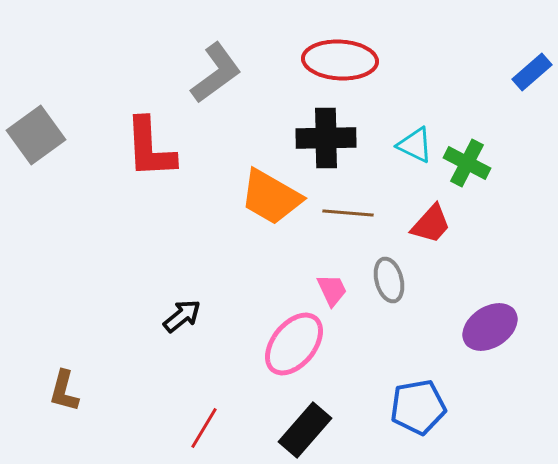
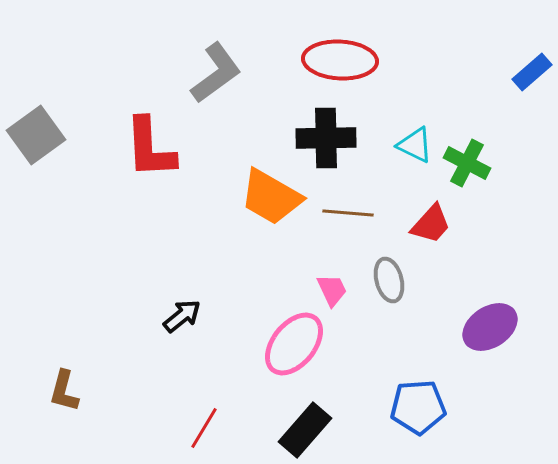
blue pentagon: rotated 6 degrees clockwise
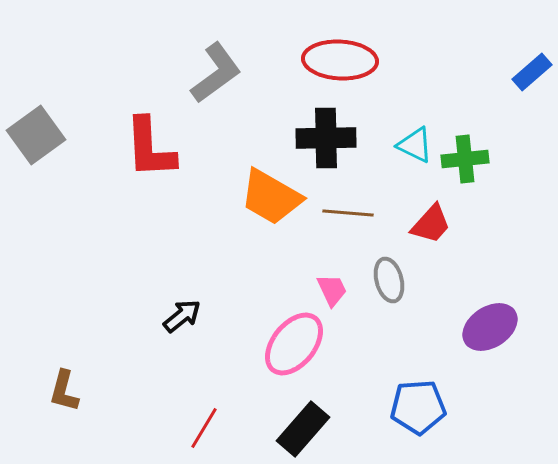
green cross: moved 2 px left, 4 px up; rotated 33 degrees counterclockwise
black rectangle: moved 2 px left, 1 px up
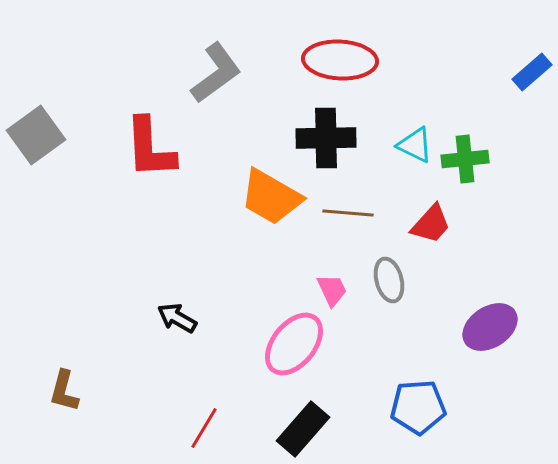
black arrow: moved 5 px left, 2 px down; rotated 111 degrees counterclockwise
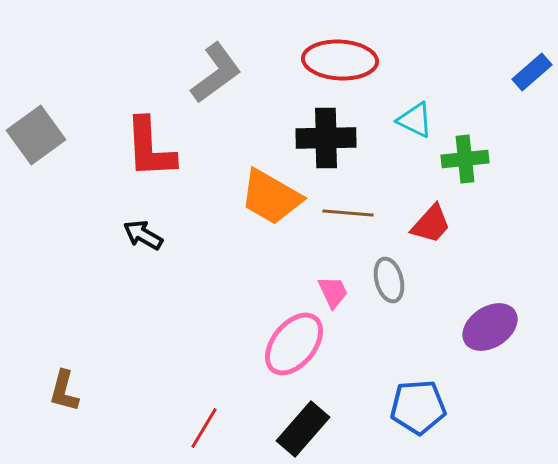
cyan triangle: moved 25 px up
pink trapezoid: moved 1 px right, 2 px down
black arrow: moved 34 px left, 83 px up
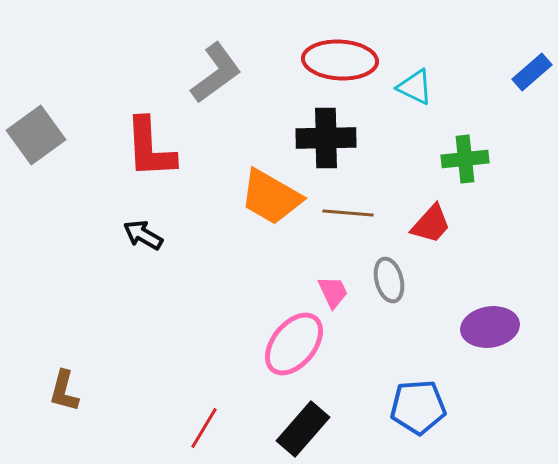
cyan triangle: moved 33 px up
purple ellipse: rotated 24 degrees clockwise
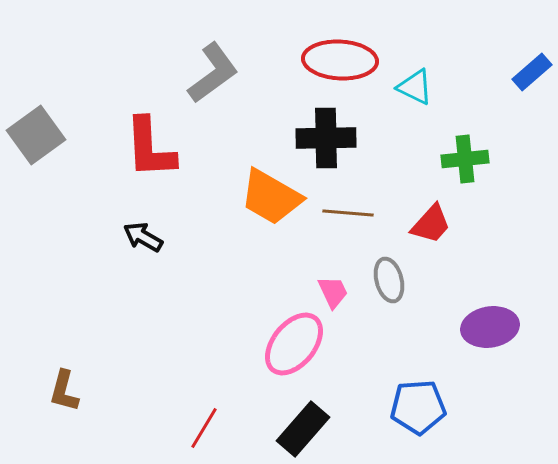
gray L-shape: moved 3 px left
black arrow: moved 2 px down
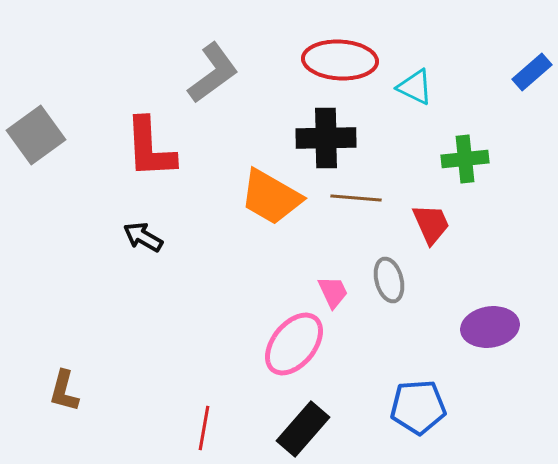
brown line: moved 8 px right, 15 px up
red trapezoid: rotated 66 degrees counterclockwise
red line: rotated 21 degrees counterclockwise
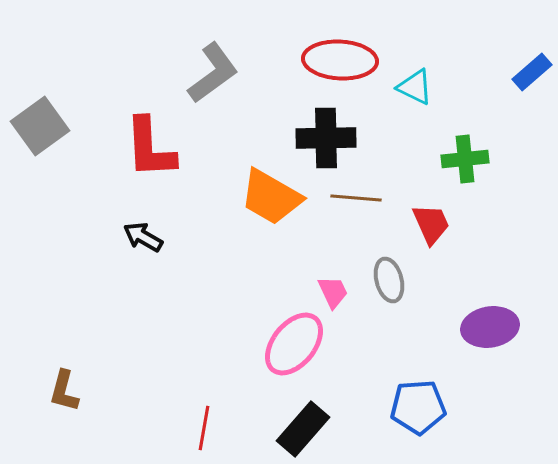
gray square: moved 4 px right, 9 px up
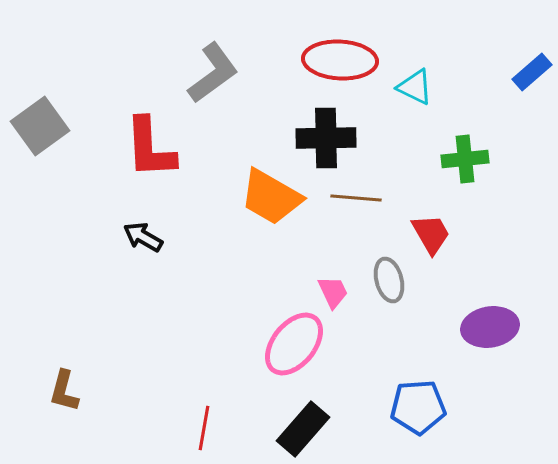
red trapezoid: moved 10 px down; rotated 6 degrees counterclockwise
